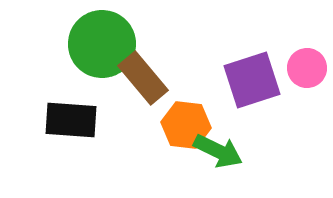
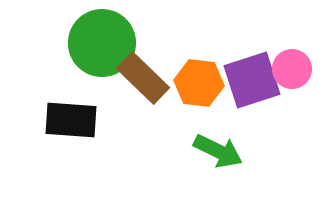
green circle: moved 1 px up
pink circle: moved 15 px left, 1 px down
brown rectangle: rotated 6 degrees counterclockwise
orange hexagon: moved 13 px right, 42 px up
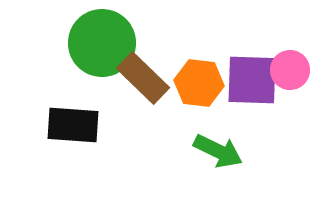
pink circle: moved 2 px left, 1 px down
purple square: rotated 20 degrees clockwise
black rectangle: moved 2 px right, 5 px down
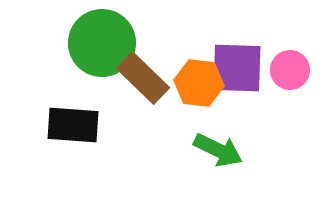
purple square: moved 15 px left, 12 px up
green arrow: moved 1 px up
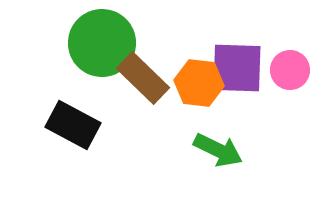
black rectangle: rotated 24 degrees clockwise
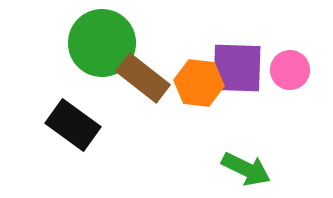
brown rectangle: rotated 6 degrees counterclockwise
black rectangle: rotated 8 degrees clockwise
green arrow: moved 28 px right, 19 px down
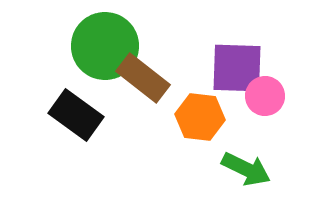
green circle: moved 3 px right, 3 px down
pink circle: moved 25 px left, 26 px down
orange hexagon: moved 1 px right, 34 px down
black rectangle: moved 3 px right, 10 px up
